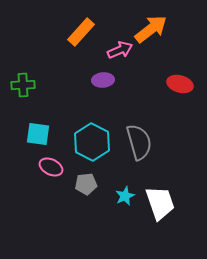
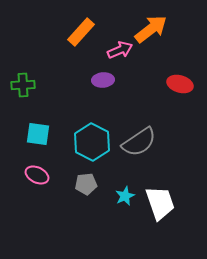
gray semicircle: rotated 72 degrees clockwise
pink ellipse: moved 14 px left, 8 px down
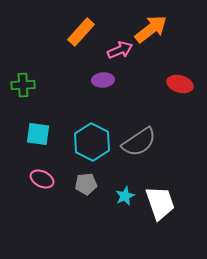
pink ellipse: moved 5 px right, 4 px down
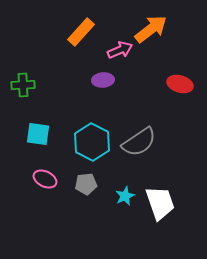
pink ellipse: moved 3 px right
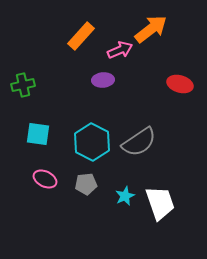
orange rectangle: moved 4 px down
green cross: rotated 10 degrees counterclockwise
